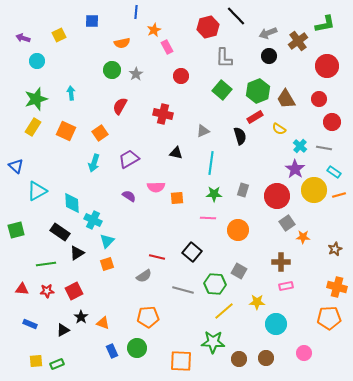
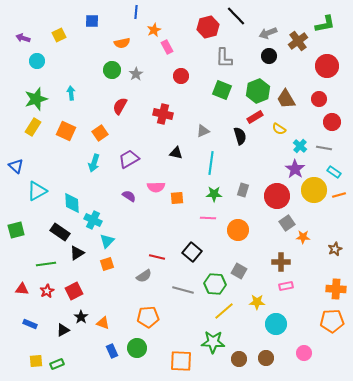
green square at (222, 90): rotated 18 degrees counterclockwise
orange cross at (337, 287): moved 1 px left, 2 px down; rotated 12 degrees counterclockwise
red star at (47, 291): rotated 24 degrees counterclockwise
orange pentagon at (329, 318): moved 3 px right, 3 px down
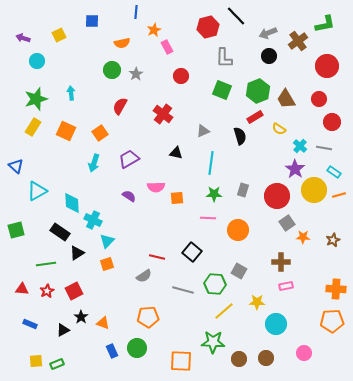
red cross at (163, 114): rotated 24 degrees clockwise
brown star at (335, 249): moved 2 px left, 9 px up
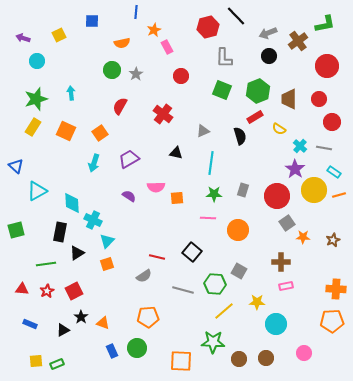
brown trapezoid at (286, 99): moved 3 px right; rotated 30 degrees clockwise
black rectangle at (60, 232): rotated 66 degrees clockwise
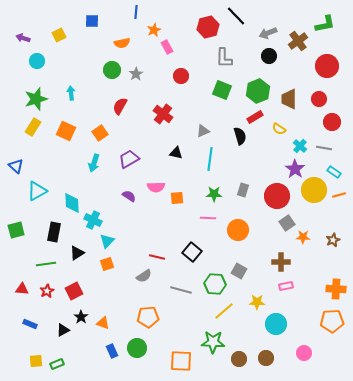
cyan line at (211, 163): moved 1 px left, 4 px up
black rectangle at (60, 232): moved 6 px left
gray line at (183, 290): moved 2 px left
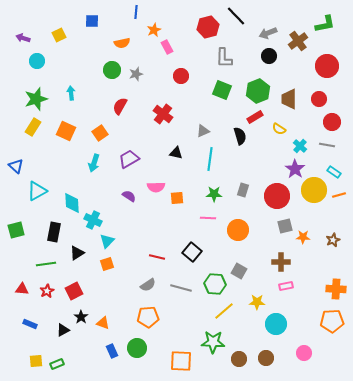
gray star at (136, 74): rotated 16 degrees clockwise
gray line at (324, 148): moved 3 px right, 3 px up
gray square at (287, 223): moved 2 px left, 3 px down; rotated 21 degrees clockwise
gray semicircle at (144, 276): moved 4 px right, 9 px down
gray line at (181, 290): moved 2 px up
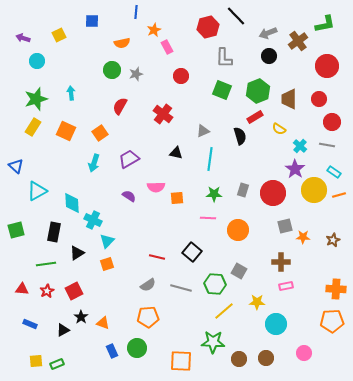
red circle at (277, 196): moved 4 px left, 3 px up
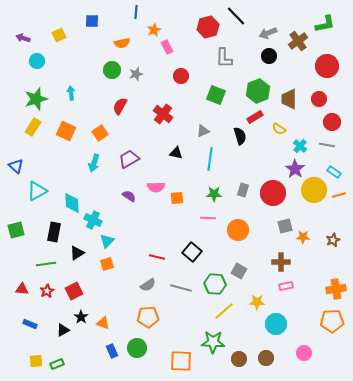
green square at (222, 90): moved 6 px left, 5 px down
orange cross at (336, 289): rotated 12 degrees counterclockwise
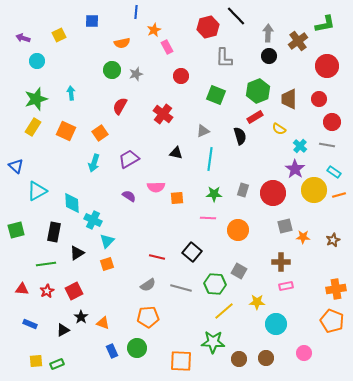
gray arrow at (268, 33): rotated 114 degrees clockwise
orange pentagon at (332, 321): rotated 25 degrees clockwise
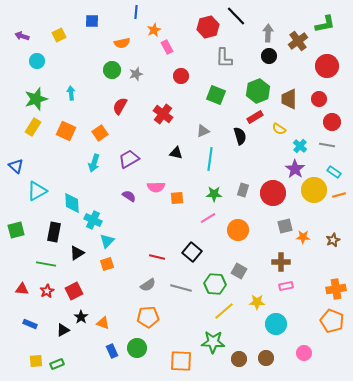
purple arrow at (23, 38): moved 1 px left, 2 px up
pink line at (208, 218): rotated 35 degrees counterclockwise
green line at (46, 264): rotated 18 degrees clockwise
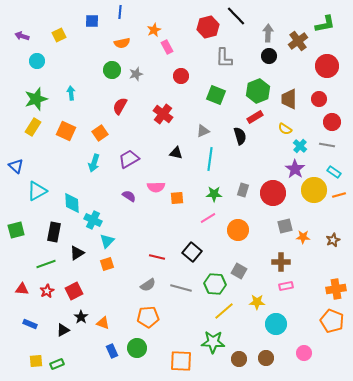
blue line at (136, 12): moved 16 px left
yellow semicircle at (279, 129): moved 6 px right
green line at (46, 264): rotated 30 degrees counterclockwise
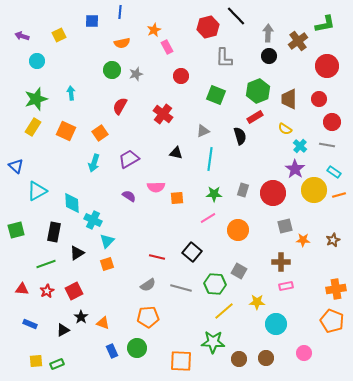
orange star at (303, 237): moved 3 px down
